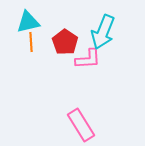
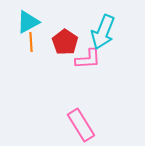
cyan triangle: rotated 15 degrees counterclockwise
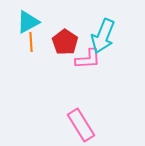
cyan arrow: moved 4 px down
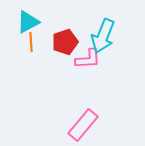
red pentagon: rotated 20 degrees clockwise
pink rectangle: moved 2 px right; rotated 72 degrees clockwise
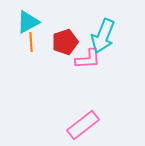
pink rectangle: rotated 12 degrees clockwise
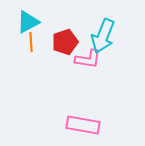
pink L-shape: rotated 12 degrees clockwise
pink rectangle: rotated 48 degrees clockwise
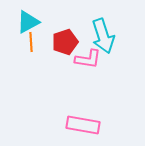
cyan arrow: rotated 40 degrees counterclockwise
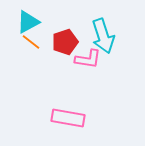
orange line: rotated 48 degrees counterclockwise
pink rectangle: moved 15 px left, 7 px up
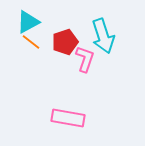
pink L-shape: moved 3 px left; rotated 80 degrees counterclockwise
